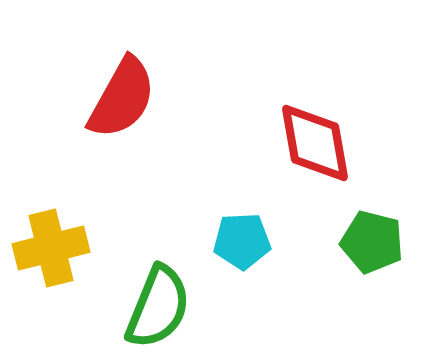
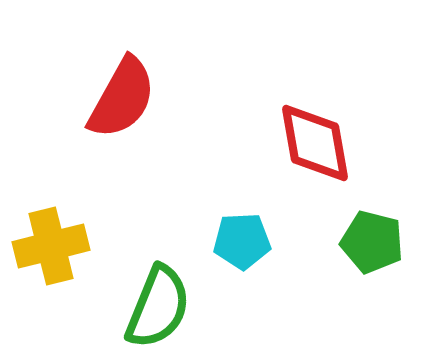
yellow cross: moved 2 px up
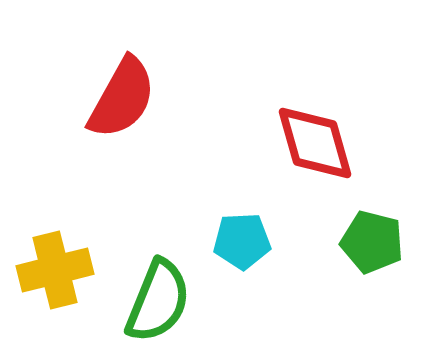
red diamond: rotated 6 degrees counterclockwise
yellow cross: moved 4 px right, 24 px down
green semicircle: moved 6 px up
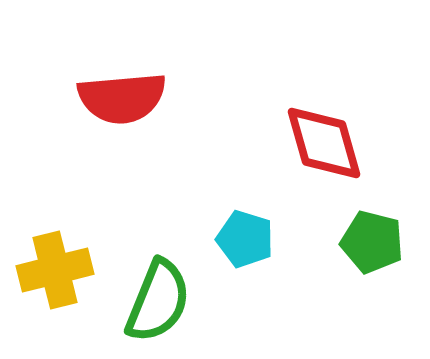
red semicircle: rotated 56 degrees clockwise
red diamond: moved 9 px right
cyan pentagon: moved 3 px right, 2 px up; rotated 20 degrees clockwise
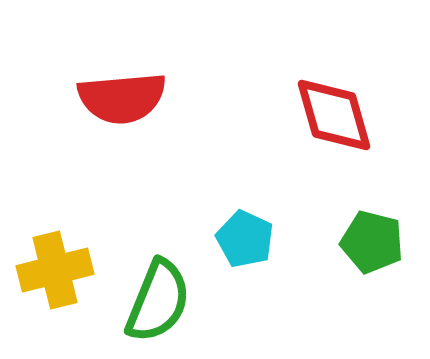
red diamond: moved 10 px right, 28 px up
cyan pentagon: rotated 8 degrees clockwise
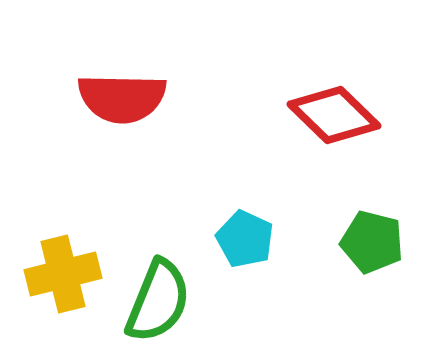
red semicircle: rotated 6 degrees clockwise
red diamond: rotated 30 degrees counterclockwise
yellow cross: moved 8 px right, 4 px down
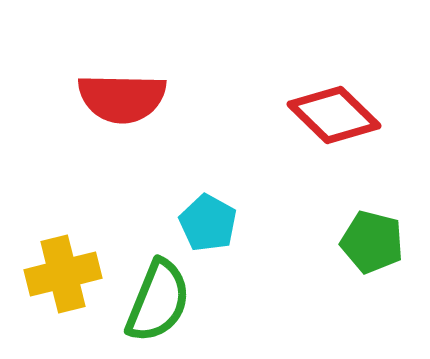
cyan pentagon: moved 37 px left, 16 px up; rotated 4 degrees clockwise
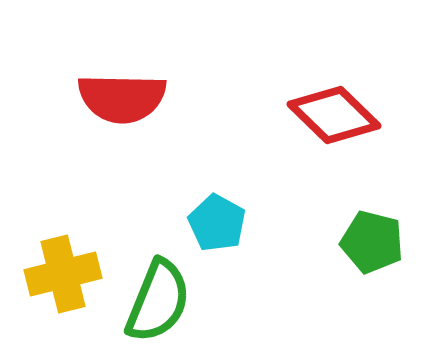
cyan pentagon: moved 9 px right
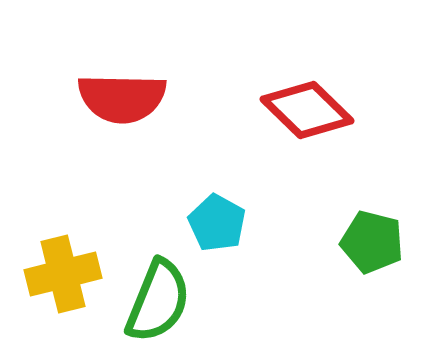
red diamond: moved 27 px left, 5 px up
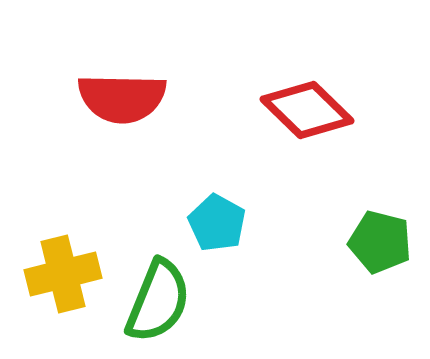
green pentagon: moved 8 px right
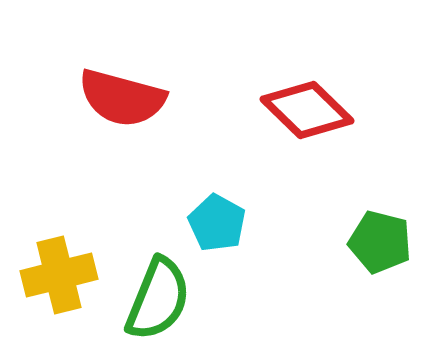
red semicircle: rotated 14 degrees clockwise
yellow cross: moved 4 px left, 1 px down
green semicircle: moved 2 px up
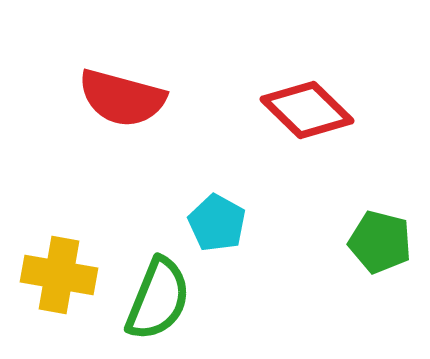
yellow cross: rotated 24 degrees clockwise
